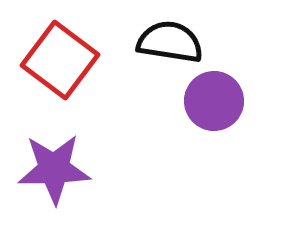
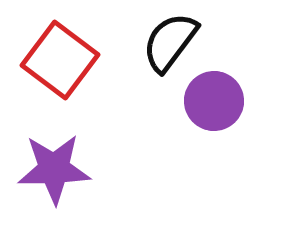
black semicircle: rotated 62 degrees counterclockwise
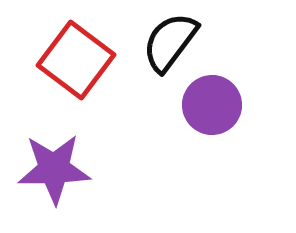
red square: moved 16 px right
purple circle: moved 2 px left, 4 px down
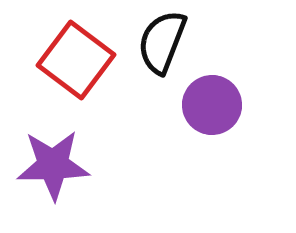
black semicircle: moved 8 px left; rotated 16 degrees counterclockwise
purple star: moved 1 px left, 4 px up
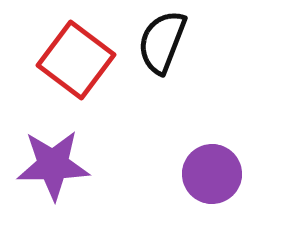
purple circle: moved 69 px down
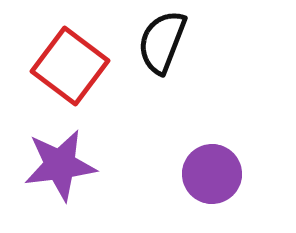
red square: moved 6 px left, 6 px down
purple star: moved 7 px right; rotated 6 degrees counterclockwise
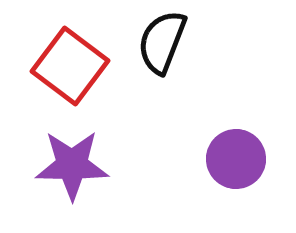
purple star: moved 12 px right; rotated 8 degrees clockwise
purple circle: moved 24 px right, 15 px up
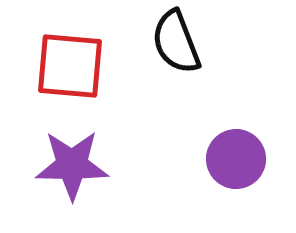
black semicircle: moved 14 px right; rotated 42 degrees counterclockwise
red square: rotated 32 degrees counterclockwise
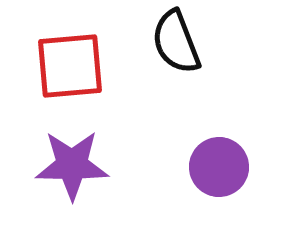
red square: rotated 10 degrees counterclockwise
purple circle: moved 17 px left, 8 px down
